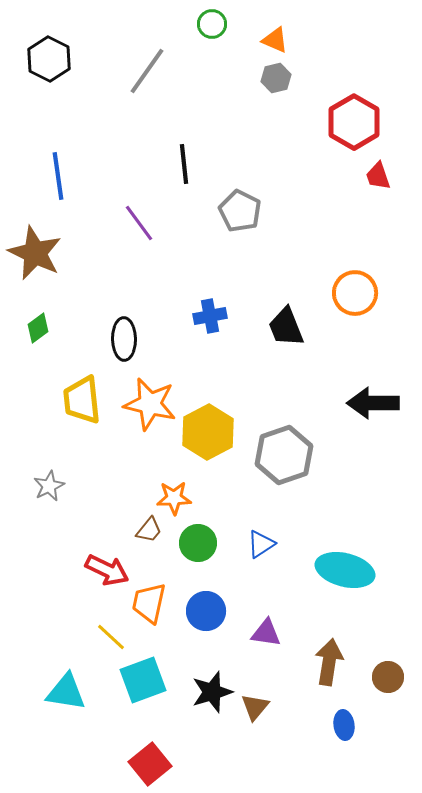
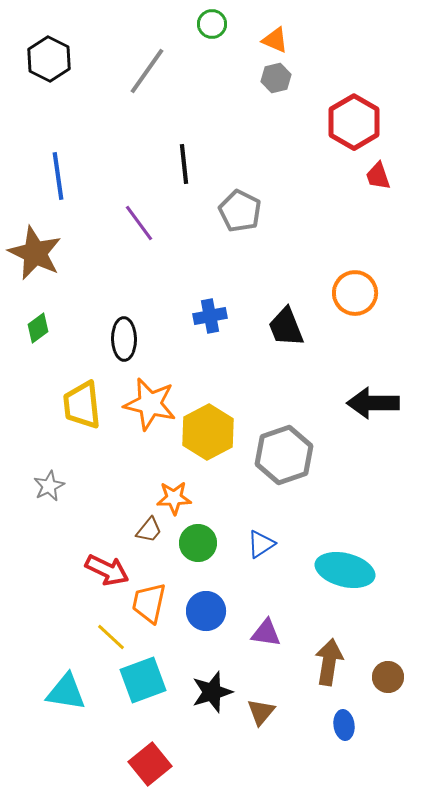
yellow trapezoid at (82, 400): moved 5 px down
brown triangle at (255, 707): moved 6 px right, 5 px down
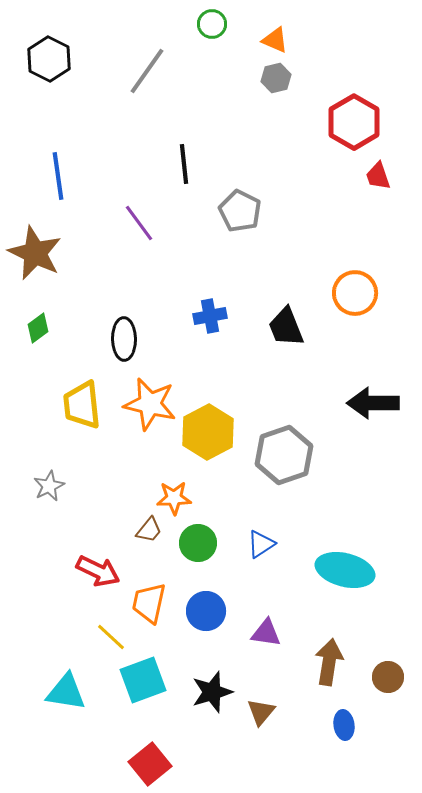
red arrow at (107, 570): moved 9 px left, 1 px down
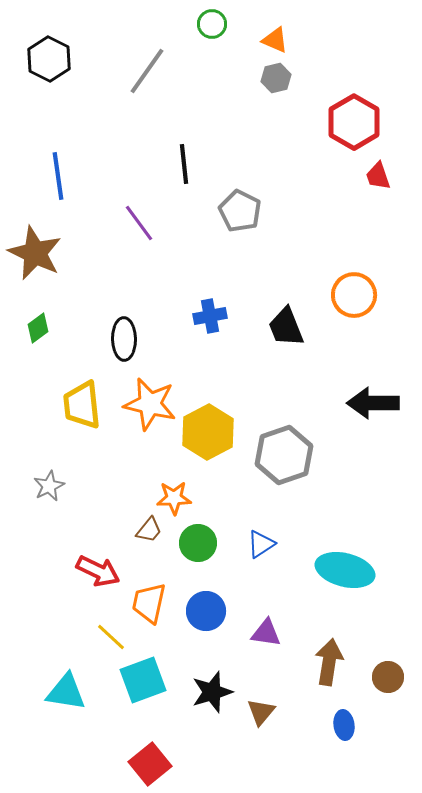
orange circle at (355, 293): moved 1 px left, 2 px down
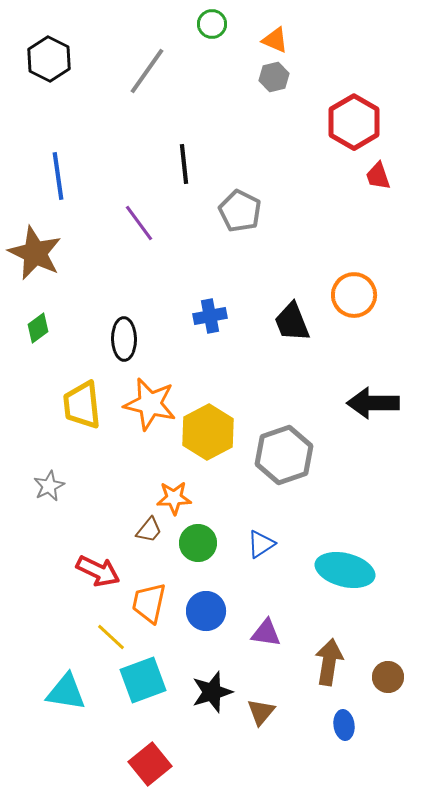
gray hexagon at (276, 78): moved 2 px left, 1 px up
black trapezoid at (286, 327): moved 6 px right, 5 px up
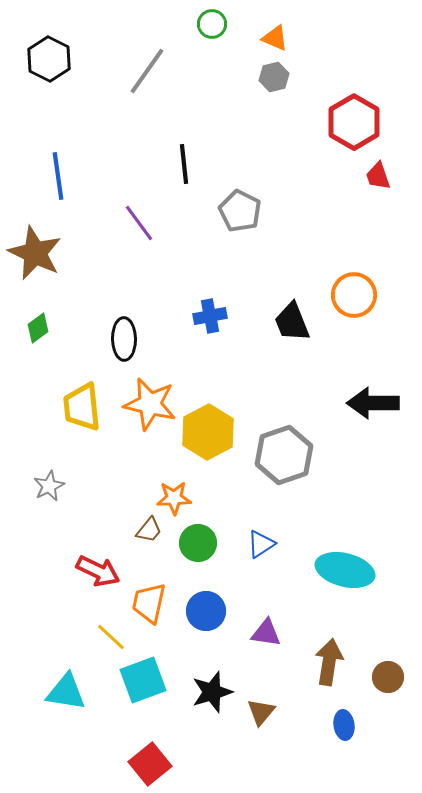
orange triangle at (275, 40): moved 2 px up
yellow trapezoid at (82, 405): moved 2 px down
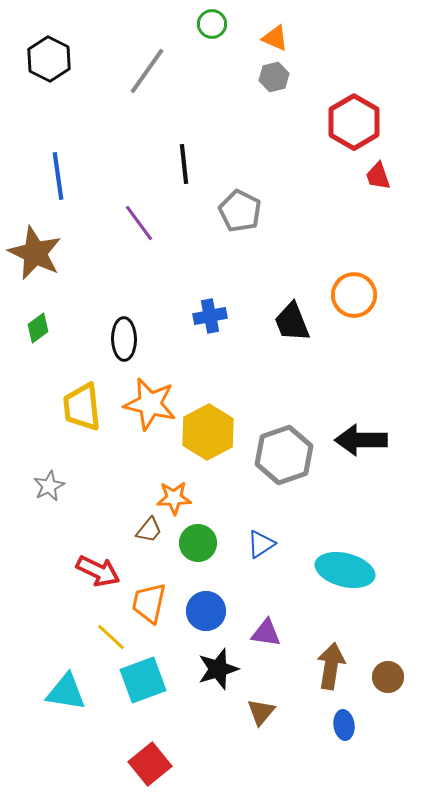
black arrow at (373, 403): moved 12 px left, 37 px down
brown arrow at (329, 662): moved 2 px right, 4 px down
black star at (212, 692): moved 6 px right, 23 px up
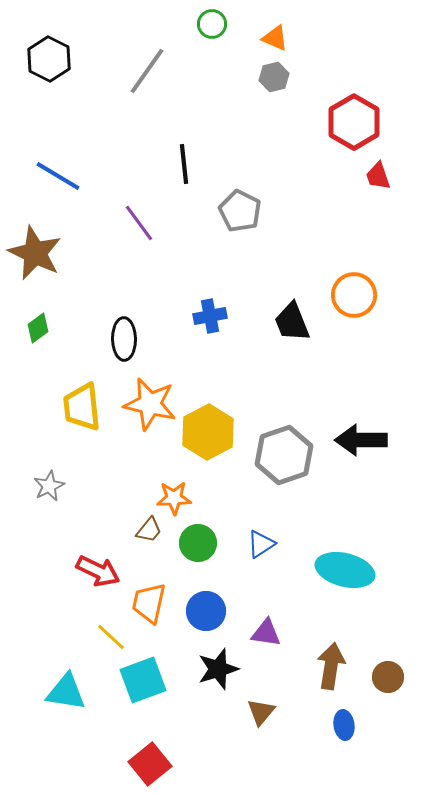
blue line at (58, 176): rotated 51 degrees counterclockwise
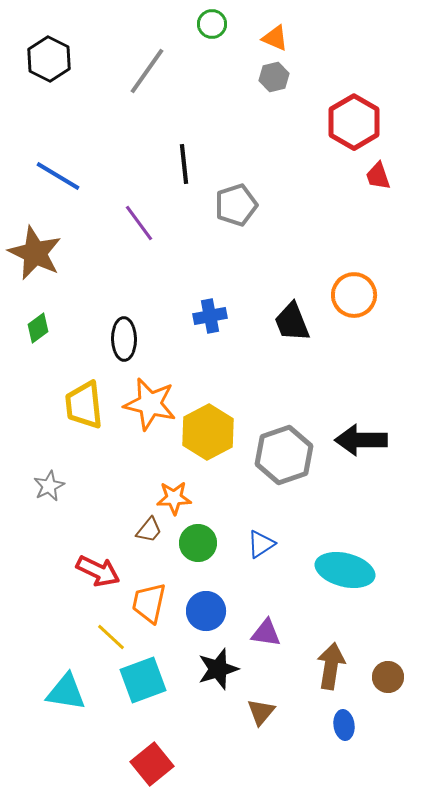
gray pentagon at (240, 211): moved 4 px left, 6 px up; rotated 27 degrees clockwise
yellow trapezoid at (82, 407): moved 2 px right, 2 px up
red square at (150, 764): moved 2 px right
